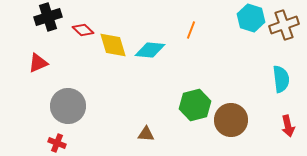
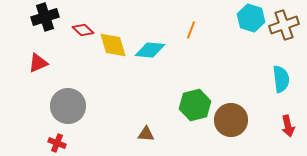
black cross: moved 3 px left
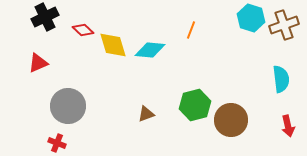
black cross: rotated 8 degrees counterclockwise
brown triangle: moved 20 px up; rotated 24 degrees counterclockwise
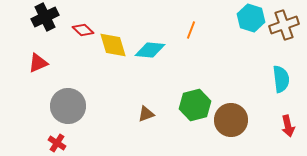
red cross: rotated 12 degrees clockwise
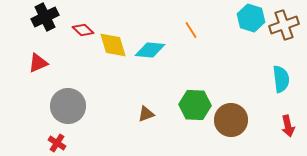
orange line: rotated 54 degrees counterclockwise
green hexagon: rotated 16 degrees clockwise
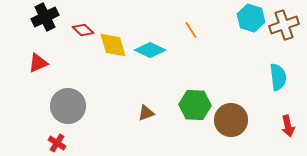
cyan diamond: rotated 20 degrees clockwise
cyan semicircle: moved 3 px left, 2 px up
brown triangle: moved 1 px up
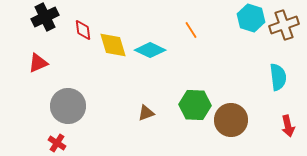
red diamond: rotated 40 degrees clockwise
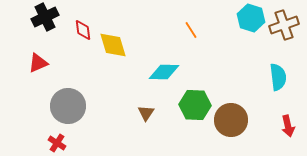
cyan diamond: moved 14 px right, 22 px down; rotated 24 degrees counterclockwise
brown triangle: rotated 36 degrees counterclockwise
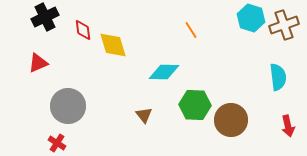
brown triangle: moved 2 px left, 2 px down; rotated 12 degrees counterclockwise
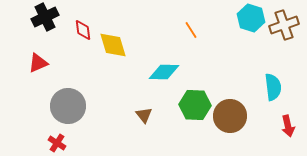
cyan semicircle: moved 5 px left, 10 px down
brown circle: moved 1 px left, 4 px up
